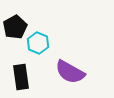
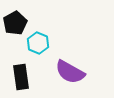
black pentagon: moved 4 px up
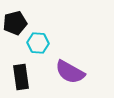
black pentagon: rotated 15 degrees clockwise
cyan hexagon: rotated 20 degrees counterclockwise
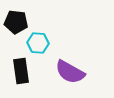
black pentagon: moved 1 px right, 1 px up; rotated 20 degrees clockwise
black rectangle: moved 6 px up
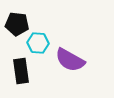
black pentagon: moved 1 px right, 2 px down
purple semicircle: moved 12 px up
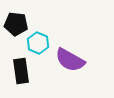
black pentagon: moved 1 px left
cyan hexagon: rotated 20 degrees clockwise
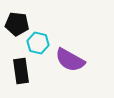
black pentagon: moved 1 px right
cyan hexagon: rotated 10 degrees counterclockwise
